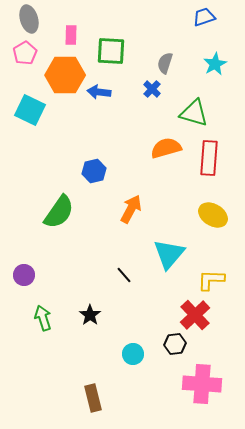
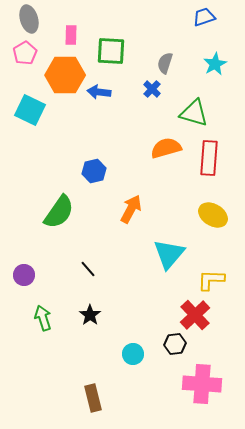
black line: moved 36 px left, 6 px up
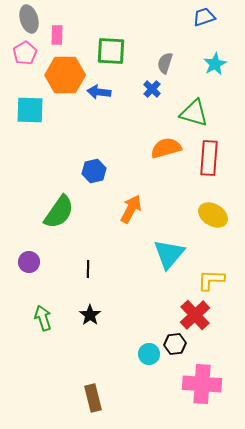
pink rectangle: moved 14 px left
cyan square: rotated 24 degrees counterclockwise
black line: rotated 42 degrees clockwise
purple circle: moved 5 px right, 13 px up
cyan circle: moved 16 px right
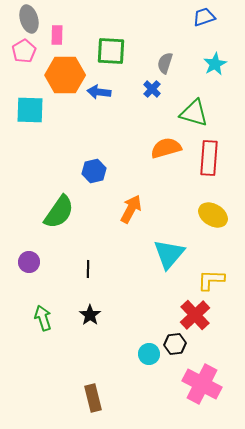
pink pentagon: moved 1 px left, 2 px up
pink cross: rotated 24 degrees clockwise
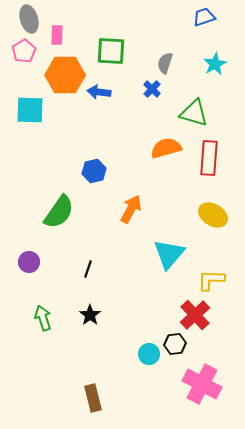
black line: rotated 18 degrees clockwise
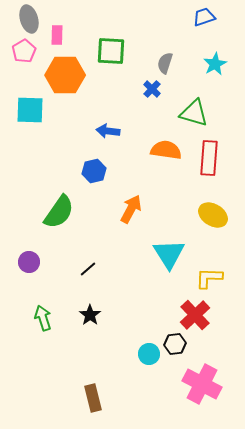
blue arrow: moved 9 px right, 39 px down
orange semicircle: moved 2 px down; rotated 24 degrees clockwise
cyan triangle: rotated 12 degrees counterclockwise
black line: rotated 30 degrees clockwise
yellow L-shape: moved 2 px left, 2 px up
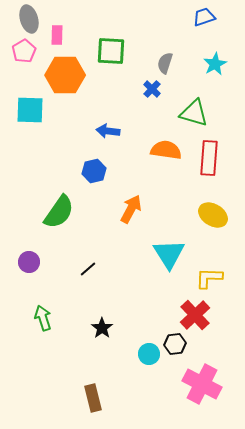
black star: moved 12 px right, 13 px down
